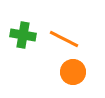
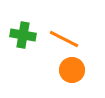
orange circle: moved 1 px left, 2 px up
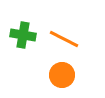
orange circle: moved 10 px left, 5 px down
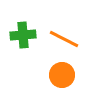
green cross: rotated 15 degrees counterclockwise
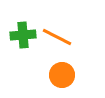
orange line: moved 7 px left, 2 px up
